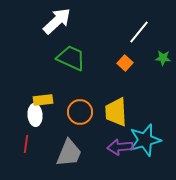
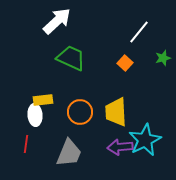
green star: rotated 21 degrees counterclockwise
cyan star: rotated 12 degrees counterclockwise
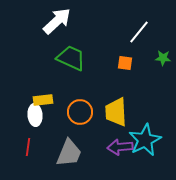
green star: rotated 21 degrees clockwise
orange square: rotated 35 degrees counterclockwise
red line: moved 2 px right, 3 px down
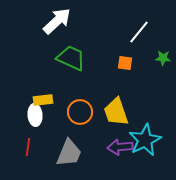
yellow trapezoid: rotated 16 degrees counterclockwise
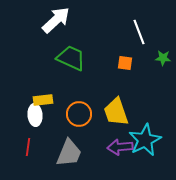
white arrow: moved 1 px left, 1 px up
white line: rotated 60 degrees counterclockwise
orange circle: moved 1 px left, 2 px down
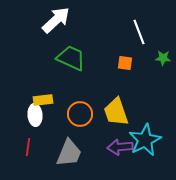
orange circle: moved 1 px right
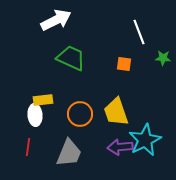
white arrow: rotated 16 degrees clockwise
orange square: moved 1 px left, 1 px down
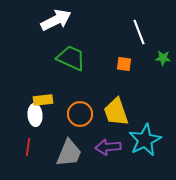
purple arrow: moved 12 px left
